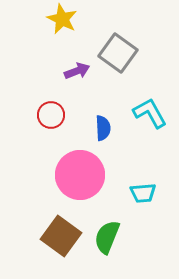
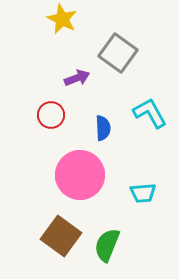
purple arrow: moved 7 px down
green semicircle: moved 8 px down
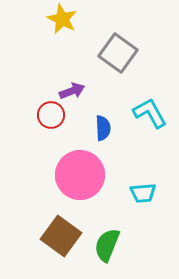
purple arrow: moved 5 px left, 13 px down
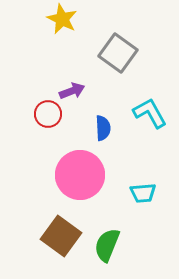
red circle: moved 3 px left, 1 px up
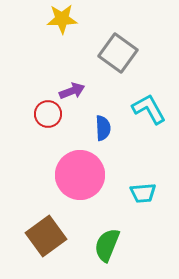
yellow star: rotated 28 degrees counterclockwise
cyan L-shape: moved 1 px left, 4 px up
brown square: moved 15 px left; rotated 18 degrees clockwise
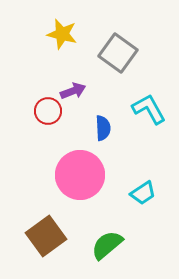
yellow star: moved 15 px down; rotated 16 degrees clockwise
purple arrow: moved 1 px right
red circle: moved 3 px up
cyan trapezoid: rotated 28 degrees counterclockwise
green semicircle: rotated 28 degrees clockwise
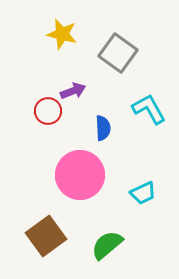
cyan trapezoid: rotated 8 degrees clockwise
